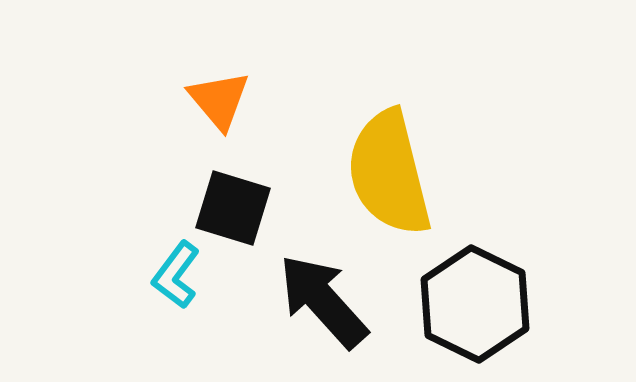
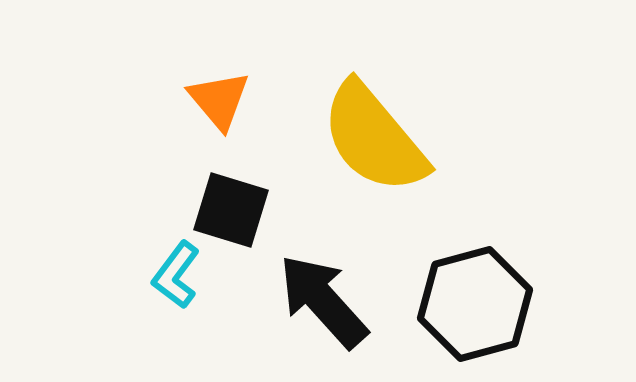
yellow semicircle: moved 15 px left, 35 px up; rotated 26 degrees counterclockwise
black square: moved 2 px left, 2 px down
black hexagon: rotated 19 degrees clockwise
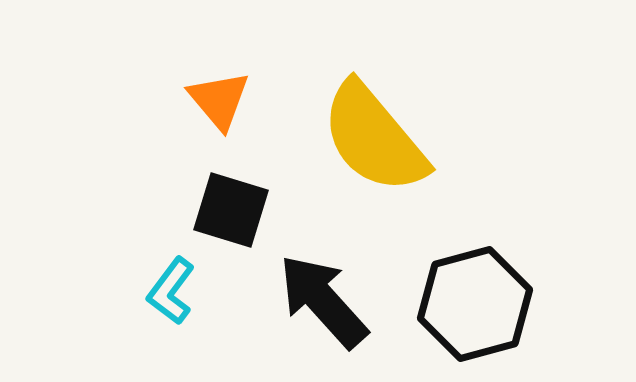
cyan L-shape: moved 5 px left, 16 px down
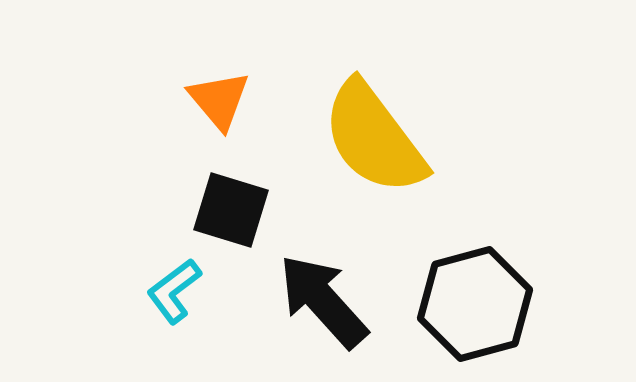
yellow semicircle: rotated 3 degrees clockwise
cyan L-shape: moved 3 px right; rotated 16 degrees clockwise
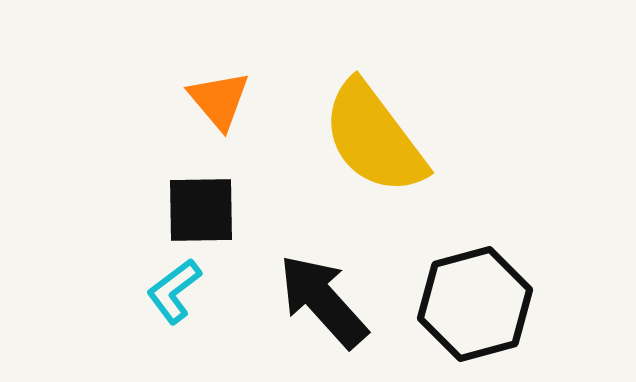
black square: moved 30 px left; rotated 18 degrees counterclockwise
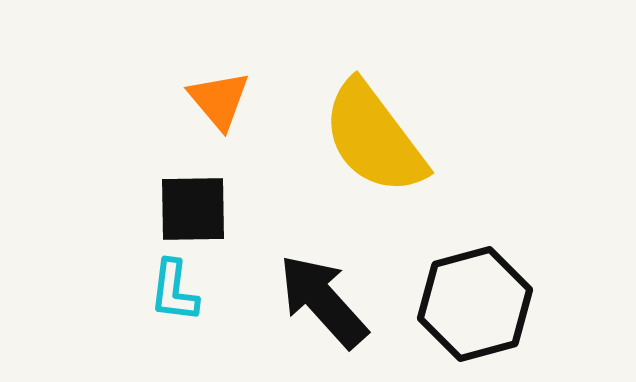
black square: moved 8 px left, 1 px up
cyan L-shape: rotated 46 degrees counterclockwise
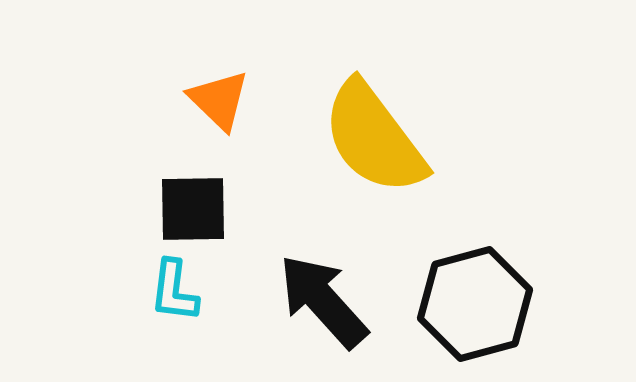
orange triangle: rotated 6 degrees counterclockwise
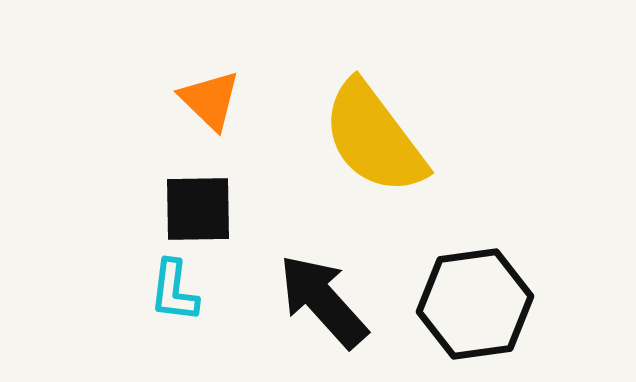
orange triangle: moved 9 px left
black square: moved 5 px right
black hexagon: rotated 7 degrees clockwise
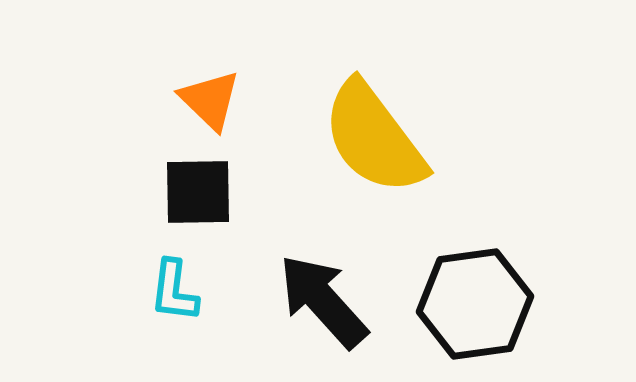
black square: moved 17 px up
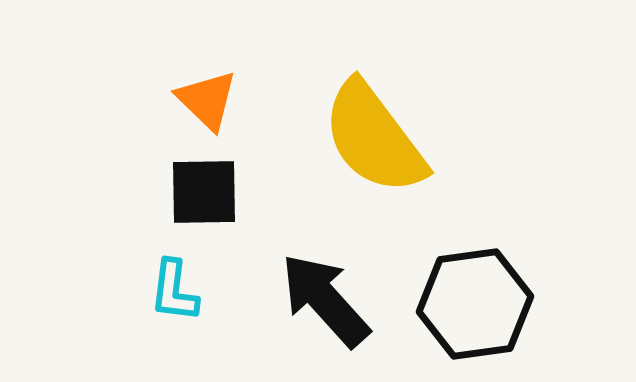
orange triangle: moved 3 px left
black square: moved 6 px right
black arrow: moved 2 px right, 1 px up
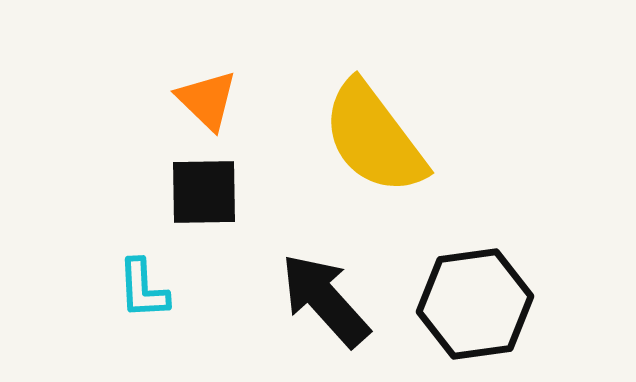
cyan L-shape: moved 31 px left, 2 px up; rotated 10 degrees counterclockwise
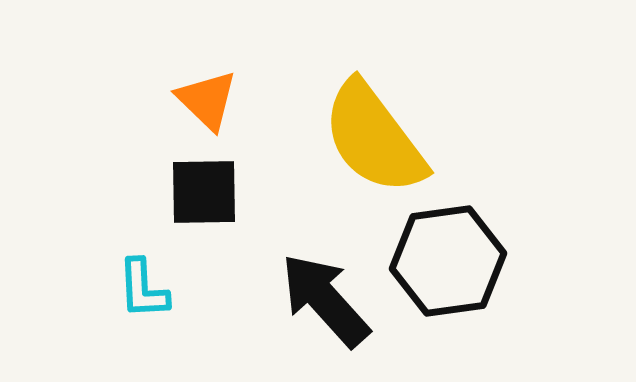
black hexagon: moved 27 px left, 43 px up
